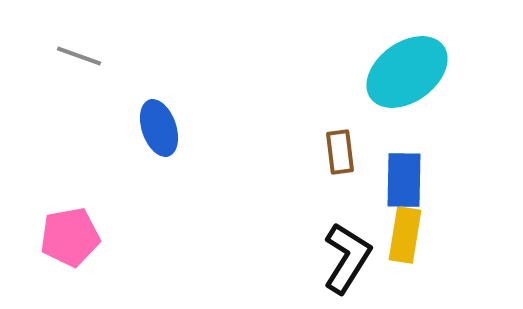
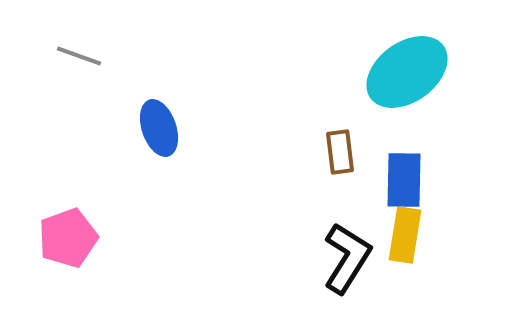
pink pentagon: moved 2 px left, 1 px down; rotated 10 degrees counterclockwise
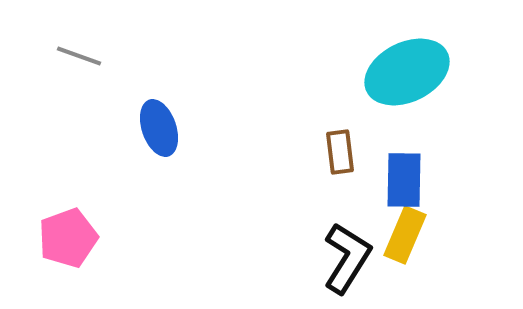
cyan ellipse: rotated 10 degrees clockwise
yellow rectangle: rotated 14 degrees clockwise
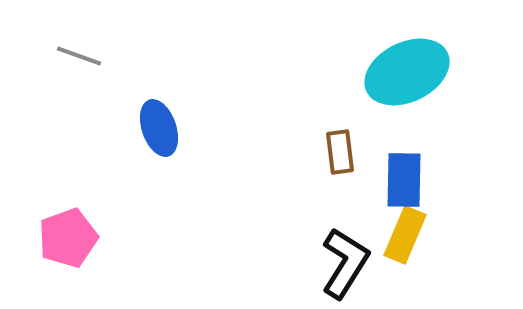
black L-shape: moved 2 px left, 5 px down
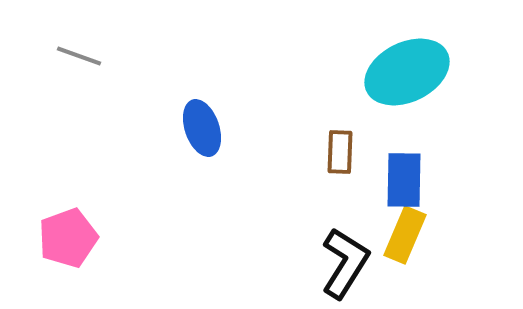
blue ellipse: moved 43 px right
brown rectangle: rotated 9 degrees clockwise
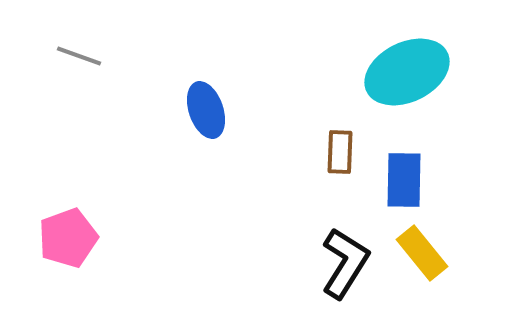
blue ellipse: moved 4 px right, 18 px up
yellow rectangle: moved 17 px right, 18 px down; rotated 62 degrees counterclockwise
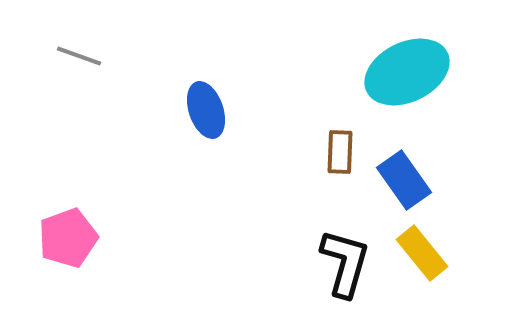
blue rectangle: rotated 36 degrees counterclockwise
black L-shape: rotated 16 degrees counterclockwise
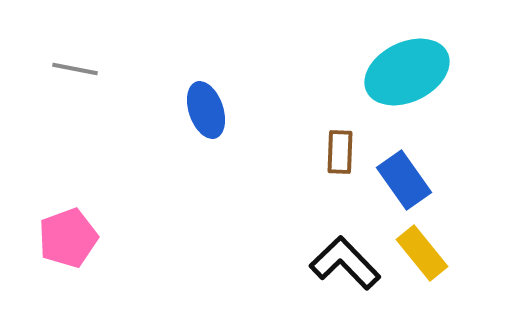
gray line: moved 4 px left, 13 px down; rotated 9 degrees counterclockwise
black L-shape: rotated 60 degrees counterclockwise
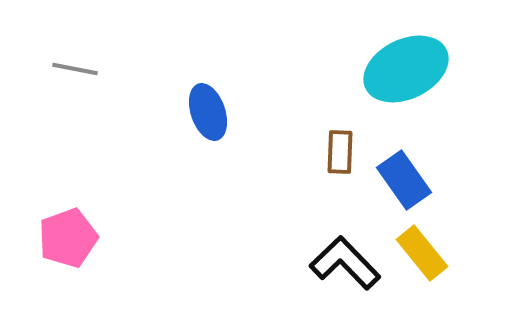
cyan ellipse: moved 1 px left, 3 px up
blue ellipse: moved 2 px right, 2 px down
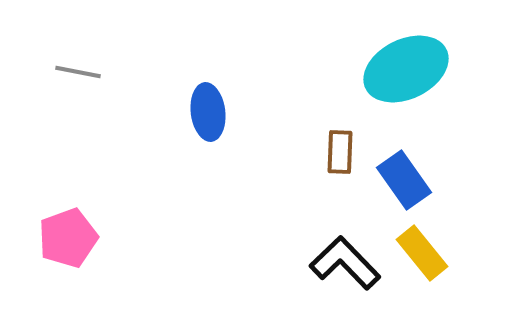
gray line: moved 3 px right, 3 px down
blue ellipse: rotated 12 degrees clockwise
